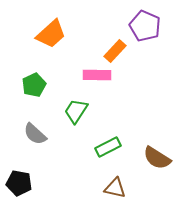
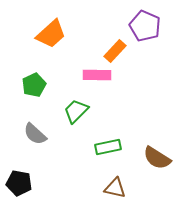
green trapezoid: rotated 12 degrees clockwise
green rectangle: rotated 15 degrees clockwise
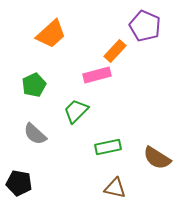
pink rectangle: rotated 16 degrees counterclockwise
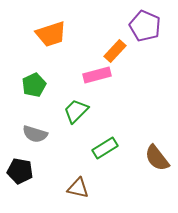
orange trapezoid: rotated 24 degrees clockwise
gray semicircle: rotated 25 degrees counterclockwise
green rectangle: moved 3 px left, 1 px down; rotated 20 degrees counterclockwise
brown semicircle: rotated 20 degrees clockwise
black pentagon: moved 1 px right, 12 px up
brown triangle: moved 37 px left
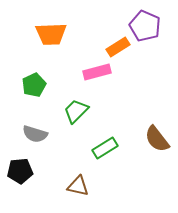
orange trapezoid: rotated 16 degrees clockwise
orange rectangle: moved 3 px right, 4 px up; rotated 15 degrees clockwise
pink rectangle: moved 3 px up
brown semicircle: moved 19 px up
black pentagon: rotated 15 degrees counterclockwise
brown triangle: moved 2 px up
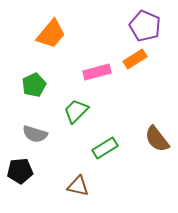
orange trapezoid: rotated 48 degrees counterclockwise
orange rectangle: moved 17 px right, 12 px down
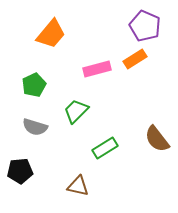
pink rectangle: moved 3 px up
gray semicircle: moved 7 px up
